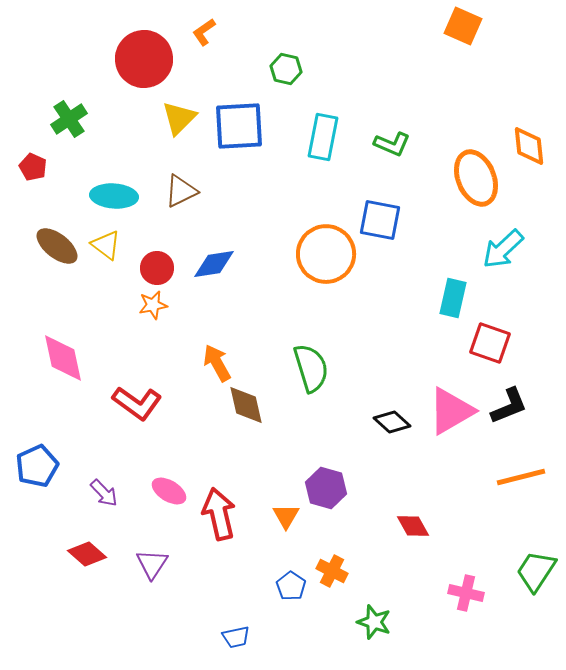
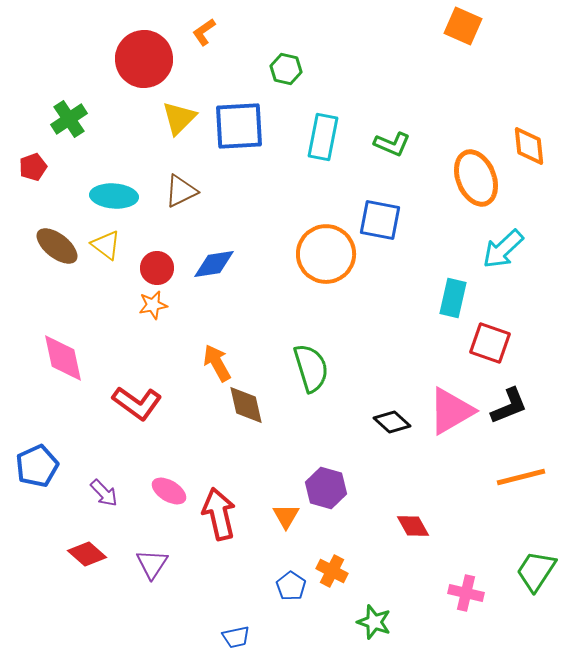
red pentagon at (33, 167): rotated 28 degrees clockwise
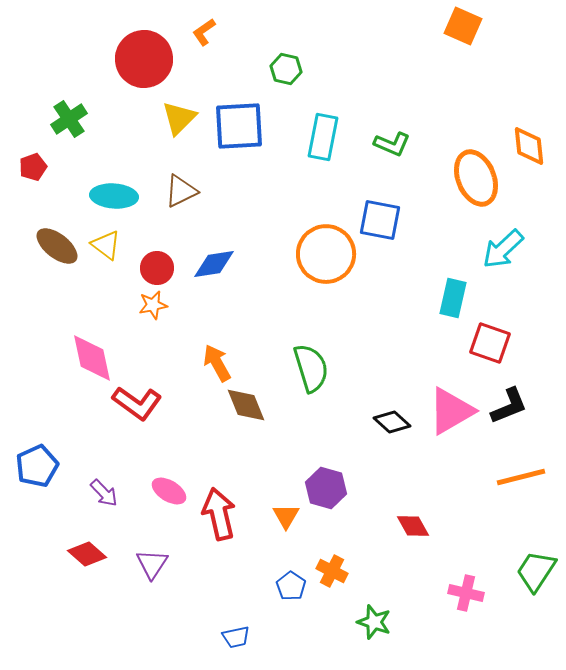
pink diamond at (63, 358): moved 29 px right
brown diamond at (246, 405): rotated 9 degrees counterclockwise
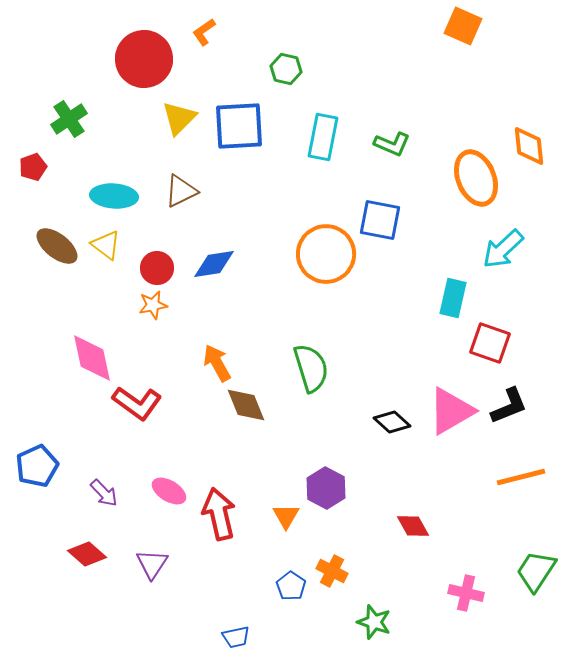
purple hexagon at (326, 488): rotated 12 degrees clockwise
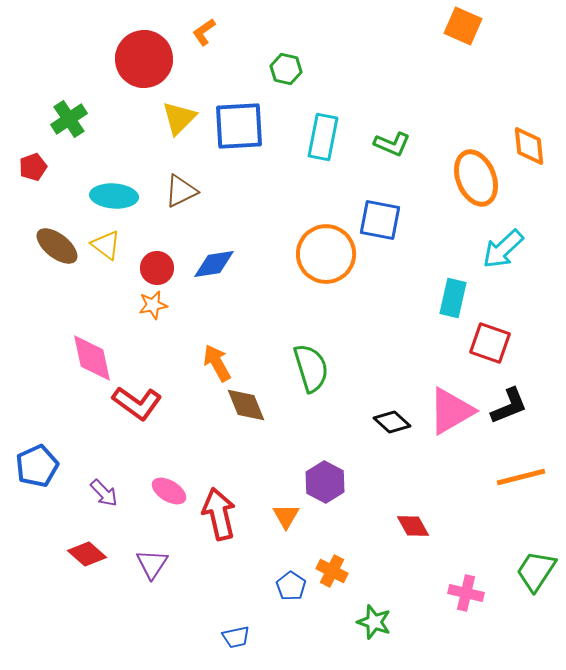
purple hexagon at (326, 488): moved 1 px left, 6 px up
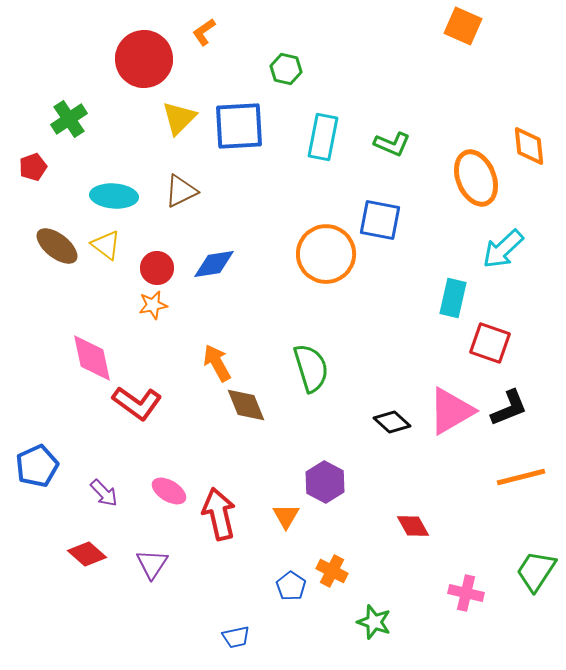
black L-shape at (509, 406): moved 2 px down
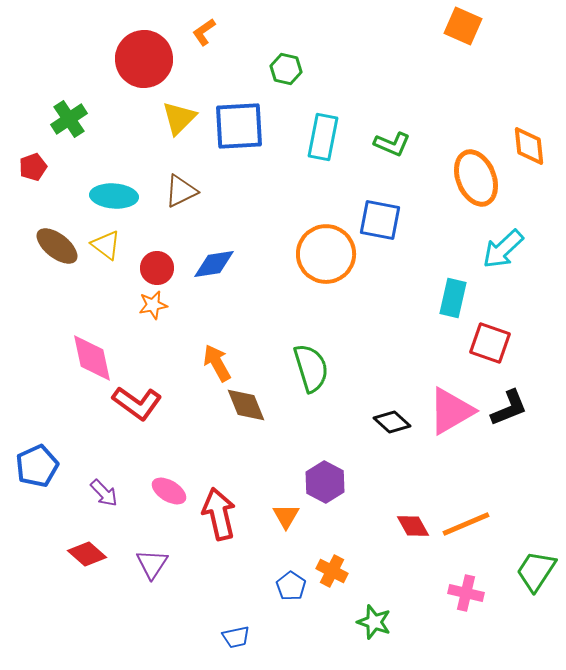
orange line at (521, 477): moved 55 px left, 47 px down; rotated 9 degrees counterclockwise
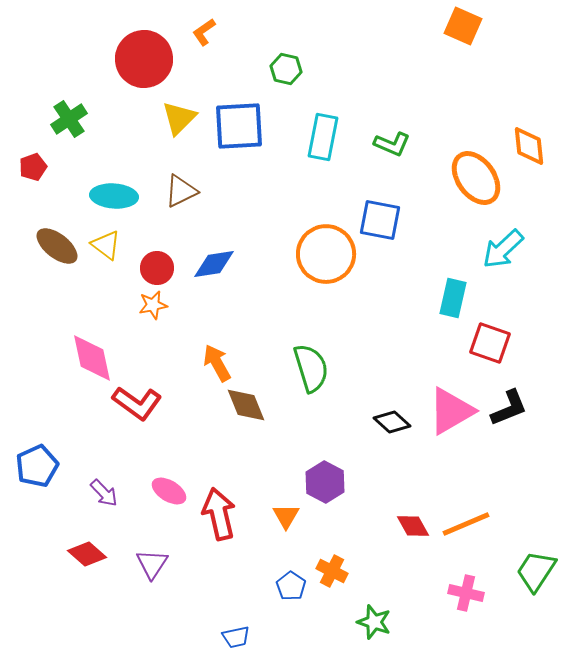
orange ellipse at (476, 178): rotated 14 degrees counterclockwise
